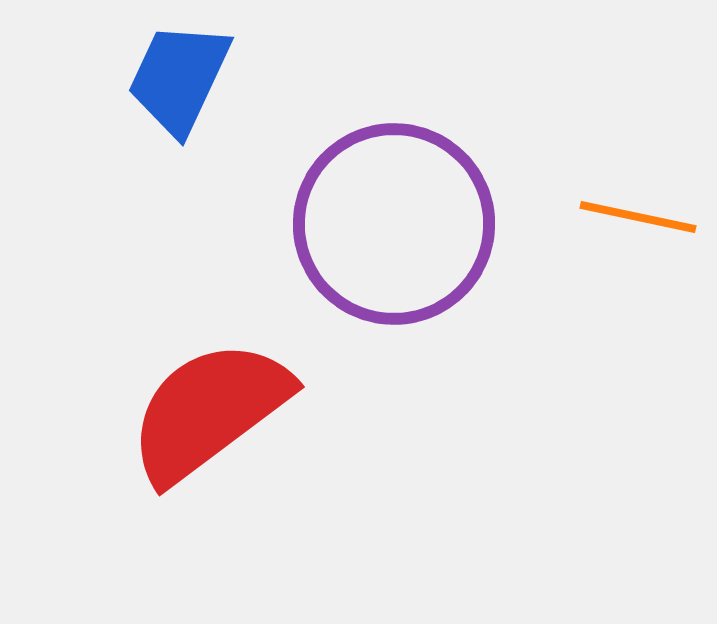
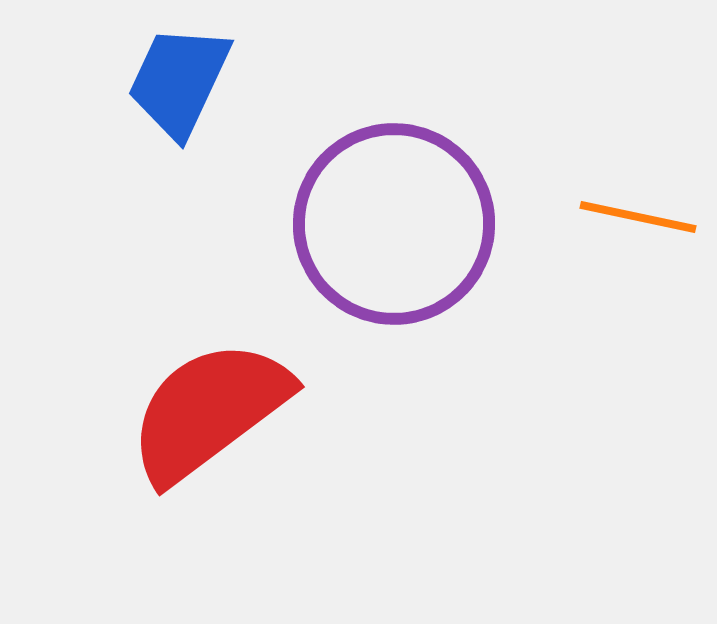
blue trapezoid: moved 3 px down
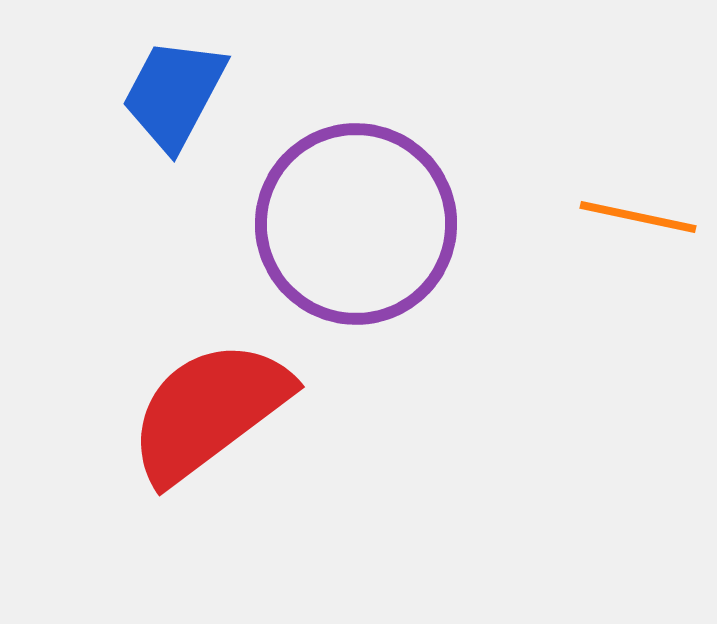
blue trapezoid: moved 5 px left, 13 px down; rotated 3 degrees clockwise
purple circle: moved 38 px left
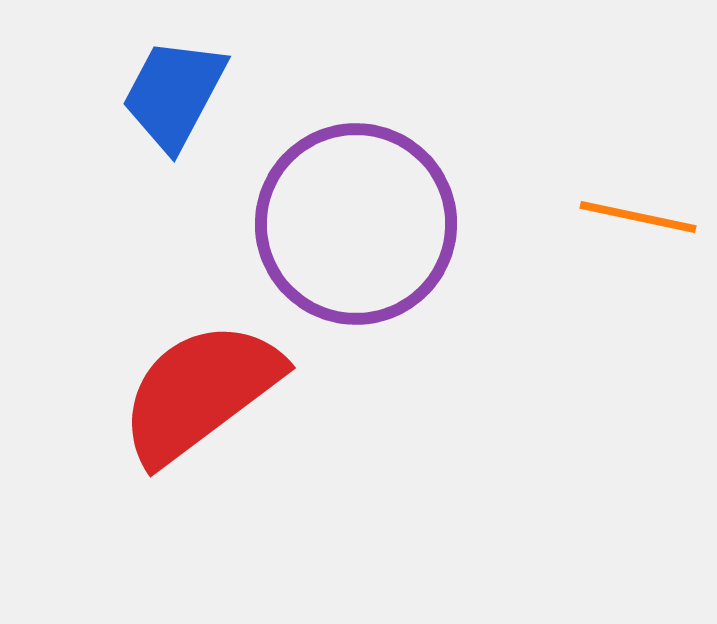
red semicircle: moved 9 px left, 19 px up
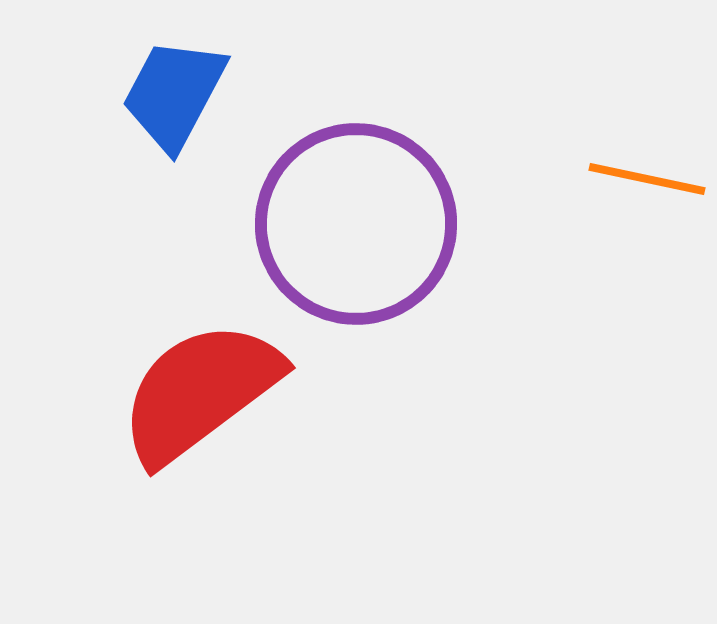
orange line: moved 9 px right, 38 px up
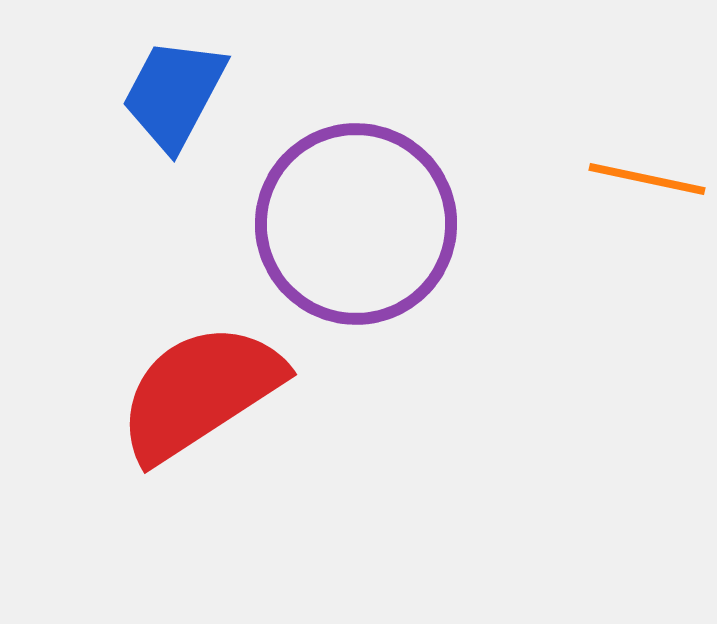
red semicircle: rotated 4 degrees clockwise
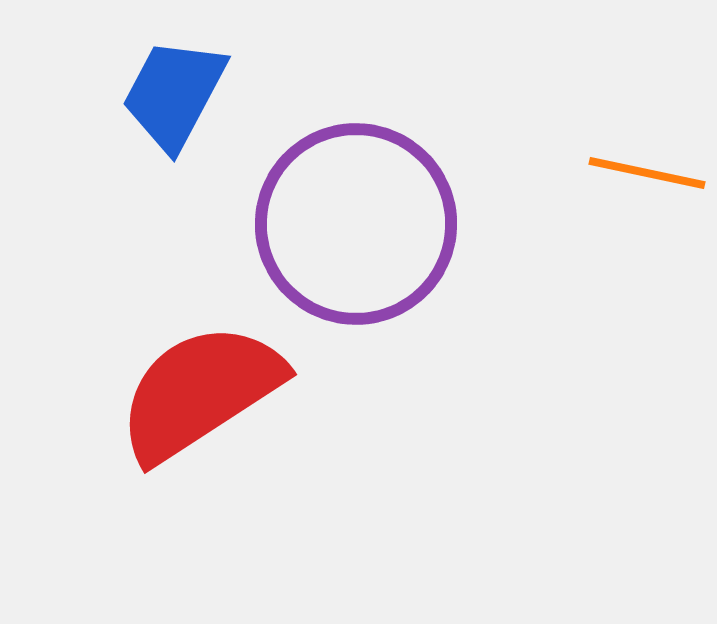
orange line: moved 6 px up
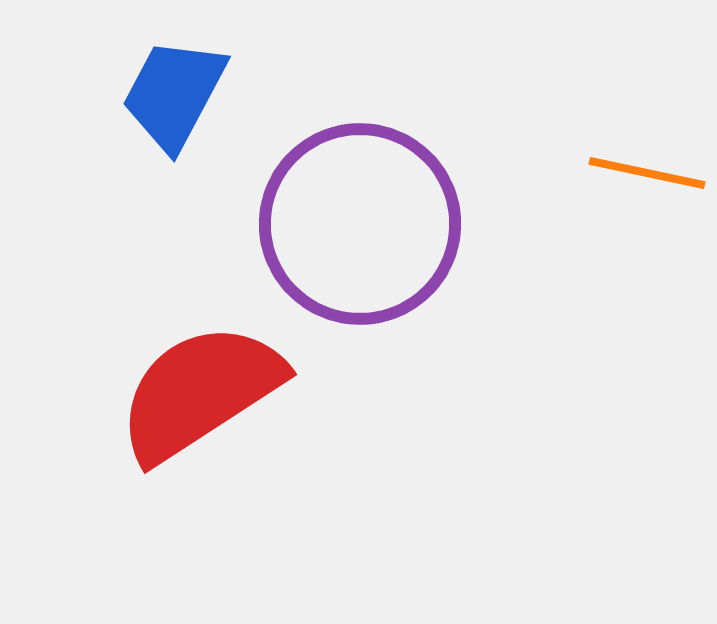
purple circle: moved 4 px right
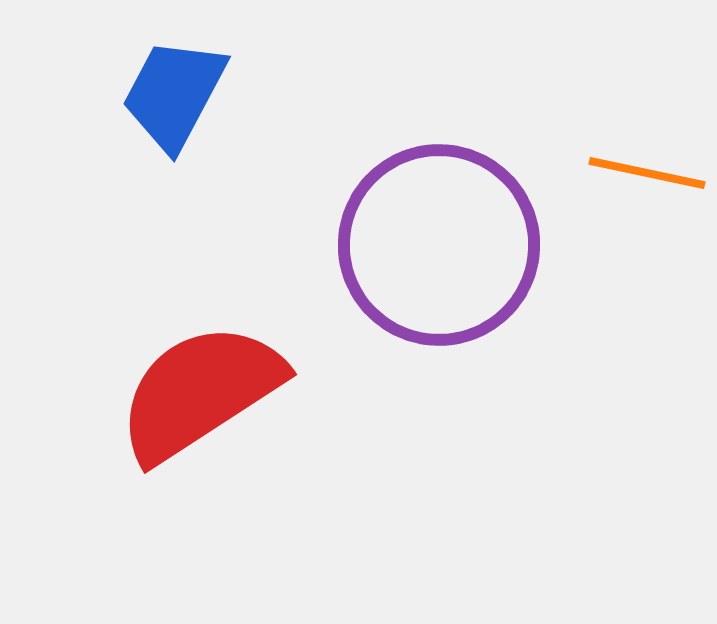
purple circle: moved 79 px right, 21 px down
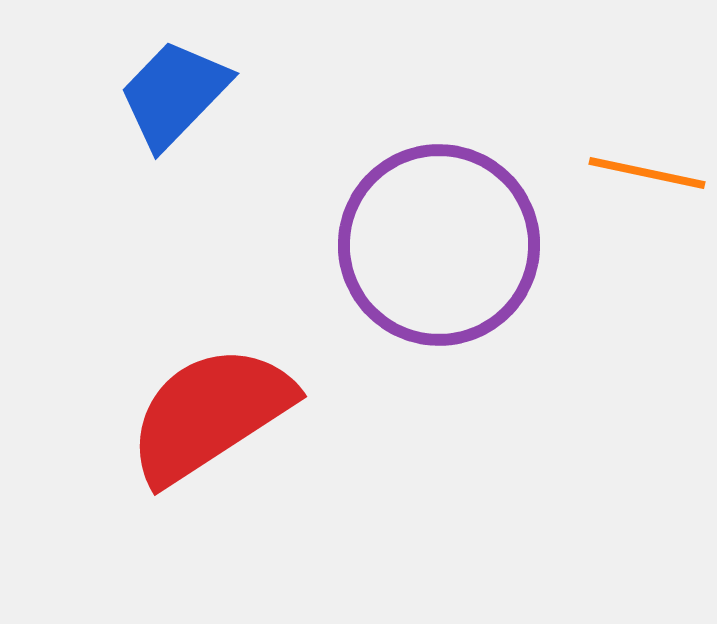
blue trapezoid: rotated 16 degrees clockwise
red semicircle: moved 10 px right, 22 px down
